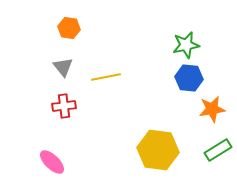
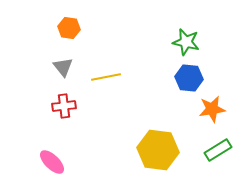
green star: moved 3 px up; rotated 24 degrees clockwise
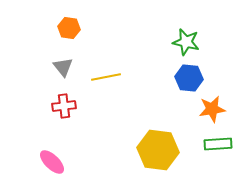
green rectangle: moved 6 px up; rotated 28 degrees clockwise
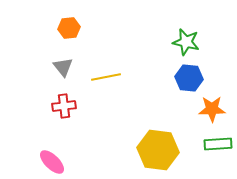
orange hexagon: rotated 15 degrees counterclockwise
orange star: rotated 8 degrees clockwise
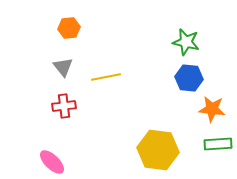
orange star: rotated 8 degrees clockwise
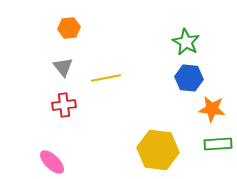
green star: rotated 16 degrees clockwise
yellow line: moved 1 px down
red cross: moved 1 px up
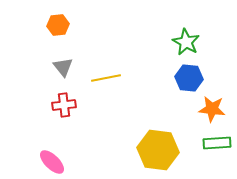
orange hexagon: moved 11 px left, 3 px up
green rectangle: moved 1 px left, 1 px up
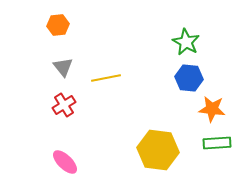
red cross: rotated 25 degrees counterclockwise
pink ellipse: moved 13 px right
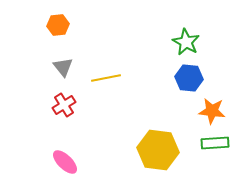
orange star: moved 2 px down
green rectangle: moved 2 px left
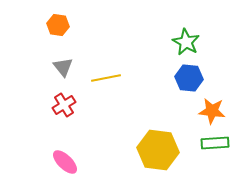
orange hexagon: rotated 15 degrees clockwise
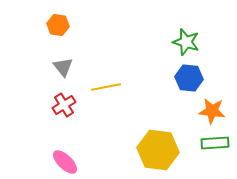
green star: rotated 12 degrees counterclockwise
yellow line: moved 9 px down
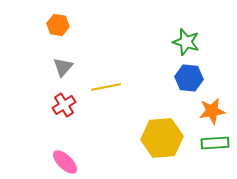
gray triangle: rotated 20 degrees clockwise
orange star: rotated 16 degrees counterclockwise
yellow hexagon: moved 4 px right, 12 px up; rotated 12 degrees counterclockwise
